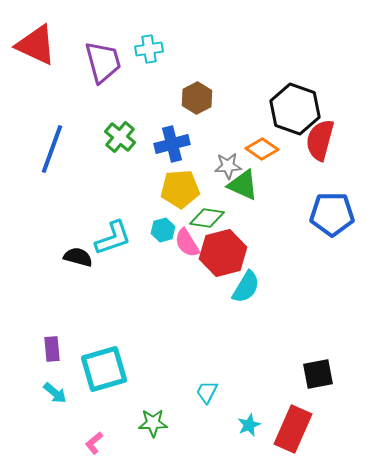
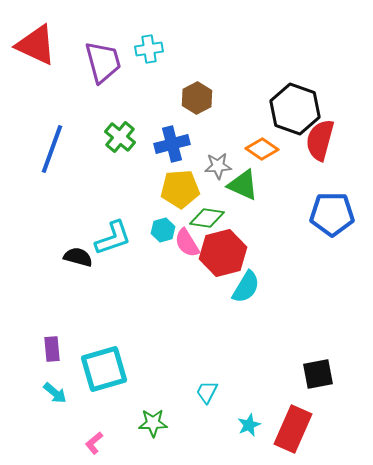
gray star: moved 10 px left
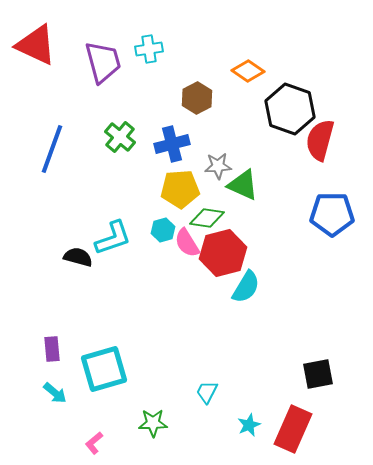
black hexagon: moved 5 px left
orange diamond: moved 14 px left, 78 px up
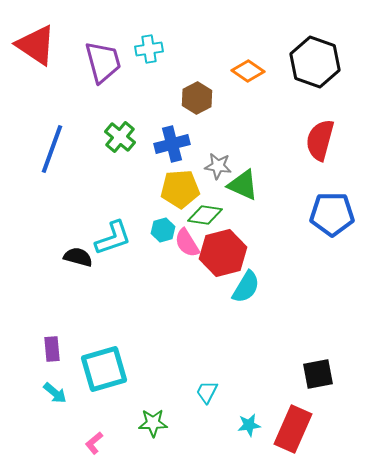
red triangle: rotated 9 degrees clockwise
black hexagon: moved 25 px right, 47 px up
gray star: rotated 12 degrees clockwise
green diamond: moved 2 px left, 3 px up
cyan star: rotated 15 degrees clockwise
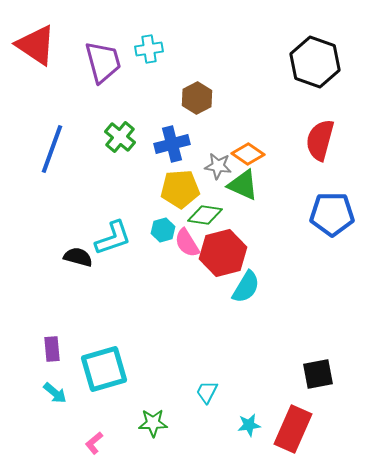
orange diamond: moved 83 px down
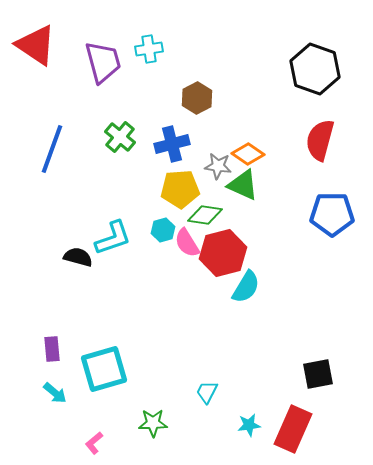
black hexagon: moved 7 px down
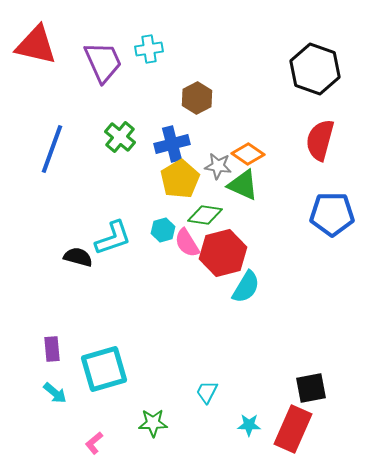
red triangle: rotated 21 degrees counterclockwise
purple trapezoid: rotated 9 degrees counterclockwise
yellow pentagon: moved 10 px up; rotated 27 degrees counterclockwise
black square: moved 7 px left, 14 px down
cyan star: rotated 10 degrees clockwise
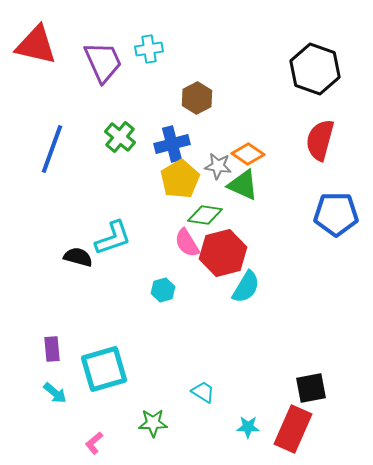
blue pentagon: moved 4 px right
cyan hexagon: moved 60 px down
cyan trapezoid: moved 4 px left; rotated 95 degrees clockwise
cyan star: moved 1 px left, 2 px down
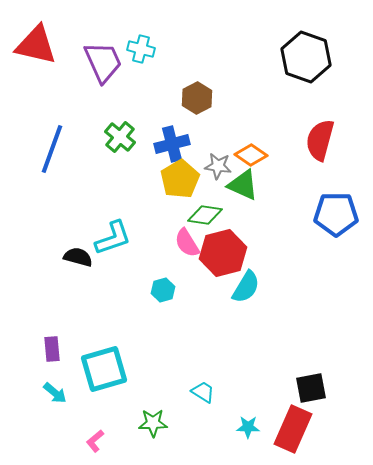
cyan cross: moved 8 px left; rotated 24 degrees clockwise
black hexagon: moved 9 px left, 12 px up
orange diamond: moved 3 px right, 1 px down
pink L-shape: moved 1 px right, 2 px up
